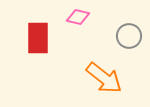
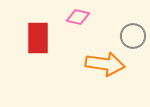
gray circle: moved 4 px right
orange arrow: moved 1 px right, 14 px up; rotated 30 degrees counterclockwise
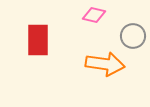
pink diamond: moved 16 px right, 2 px up
red rectangle: moved 2 px down
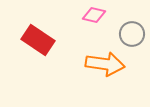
gray circle: moved 1 px left, 2 px up
red rectangle: rotated 56 degrees counterclockwise
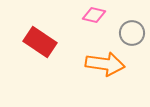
gray circle: moved 1 px up
red rectangle: moved 2 px right, 2 px down
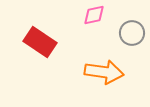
pink diamond: rotated 25 degrees counterclockwise
orange arrow: moved 1 px left, 8 px down
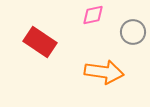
pink diamond: moved 1 px left
gray circle: moved 1 px right, 1 px up
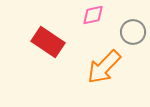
red rectangle: moved 8 px right
orange arrow: moved 5 px up; rotated 126 degrees clockwise
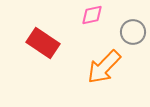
pink diamond: moved 1 px left
red rectangle: moved 5 px left, 1 px down
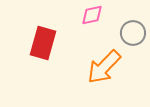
gray circle: moved 1 px down
red rectangle: rotated 72 degrees clockwise
